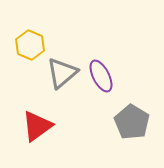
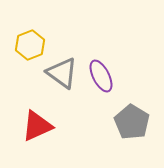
yellow hexagon: rotated 16 degrees clockwise
gray triangle: rotated 44 degrees counterclockwise
red triangle: rotated 12 degrees clockwise
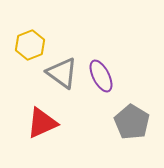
red triangle: moved 5 px right, 3 px up
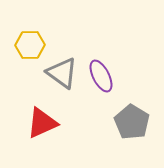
yellow hexagon: rotated 20 degrees clockwise
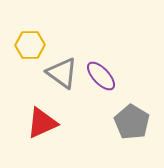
purple ellipse: rotated 16 degrees counterclockwise
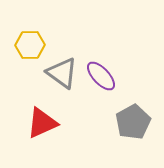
gray pentagon: moved 1 px right; rotated 12 degrees clockwise
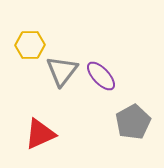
gray triangle: moved 2 px up; rotated 32 degrees clockwise
red triangle: moved 2 px left, 11 px down
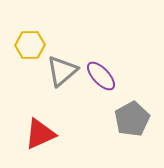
gray triangle: rotated 12 degrees clockwise
gray pentagon: moved 1 px left, 3 px up
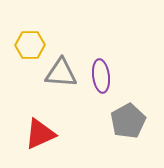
gray triangle: moved 1 px left, 2 px down; rotated 44 degrees clockwise
purple ellipse: rotated 36 degrees clockwise
gray pentagon: moved 4 px left, 2 px down
